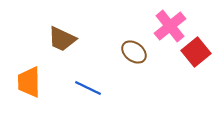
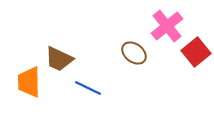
pink cross: moved 3 px left
brown trapezoid: moved 3 px left, 20 px down
brown ellipse: moved 1 px down
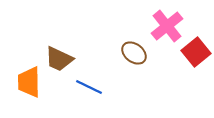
blue line: moved 1 px right, 1 px up
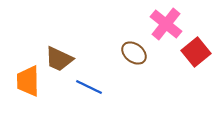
pink cross: moved 1 px left, 2 px up; rotated 12 degrees counterclockwise
orange trapezoid: moved 1 px left, 1 px up
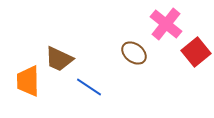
blue line: rotated 8 degrees clockwise
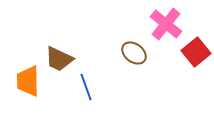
blue line: moved 3 px left; rotated 36 degrees clockwise
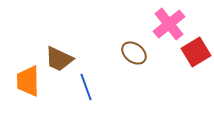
pink cross: moved 3 px right; rotated 12 degrees clockwise
red square: rotated 8 degrees clockwise
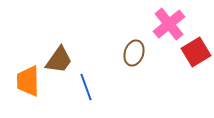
brown ellipse: rotated 70 degrees clockwise
brown trapezoid: moved 1 px down; rotated 80 degrees counterclockwise
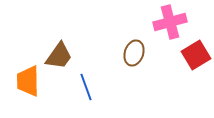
pink cross: moved 1 px right, 2 px up; rotated 24 degrees clockwise
red square: moved 3 px down
brown trapezoid: moved 4 px up
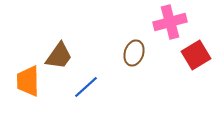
blue line: rotated 68 degrees clockwise
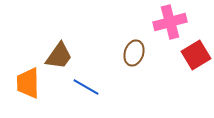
orange trapezoid: moved 2 px down
blue line: rotated 72 degrees clockwise
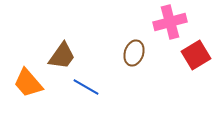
brown trapezoid: moved 3 px right
orange trapezoid: rotated 40 degrees counterclockwise
